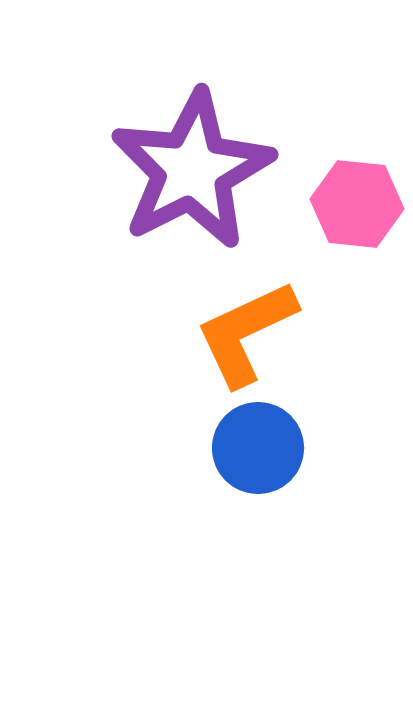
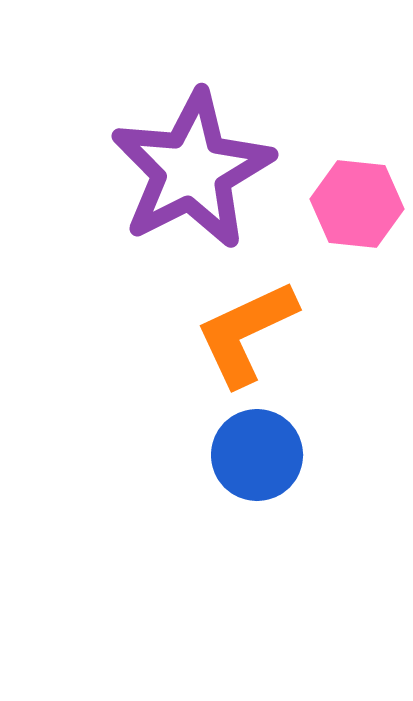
blue circle: moved 1 px left, 7 px down
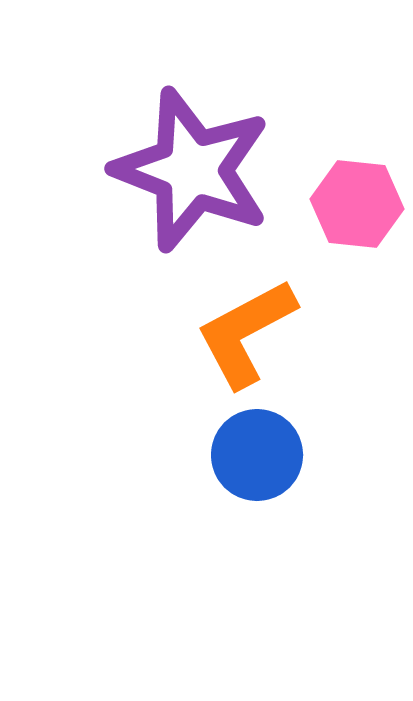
purple star: rotated 24 degrees counterclockwise
orange L-shape: rotated 3 degrees counterclockwise
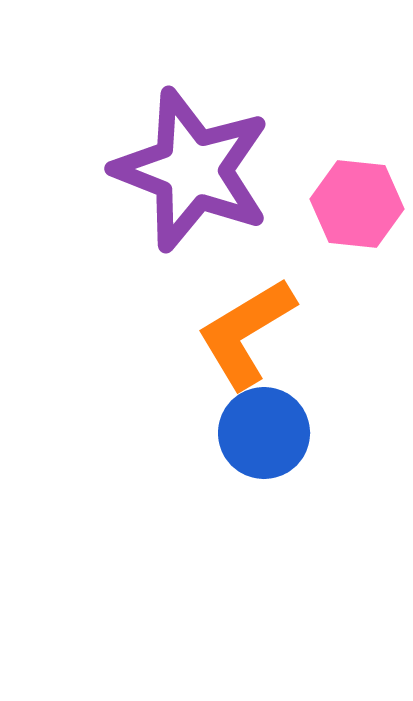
orange L-shape: rotated 3 degrees counterclockwise
blue circle: moved 7 px right, 22 px up
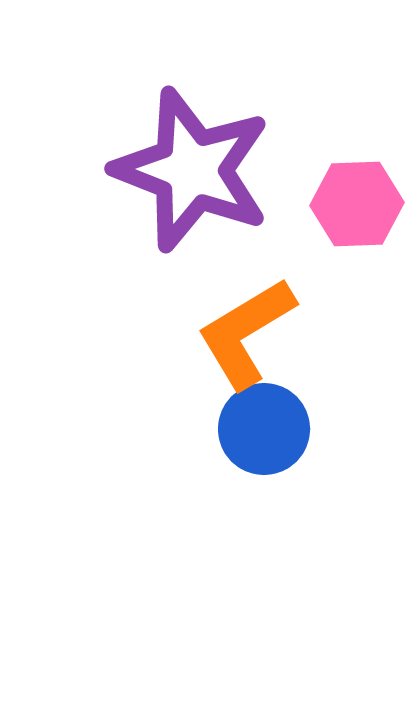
pink hexagon: rotated 8 degrees counterclockwise
blue circle: moved 4 px up
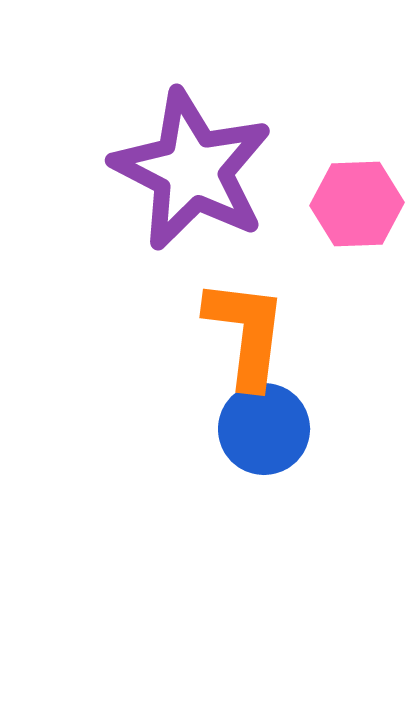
purple star: rotated 6 degrees clockwise
orange L-shape: rotated 128 degrees clockwise
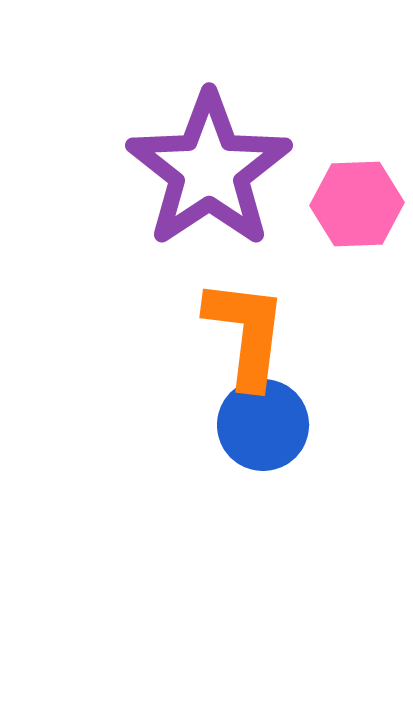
purple star: moved 17 px right; rotated 11 degrees clockwise
blue circle: moved 1 px left, 4 px up
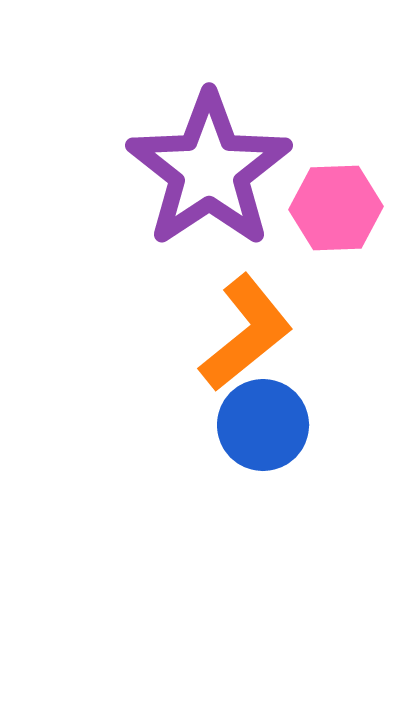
pink hexagon: moved 21 px left, 4 px down
orange L-shape: rotated 44 degrees clockwise
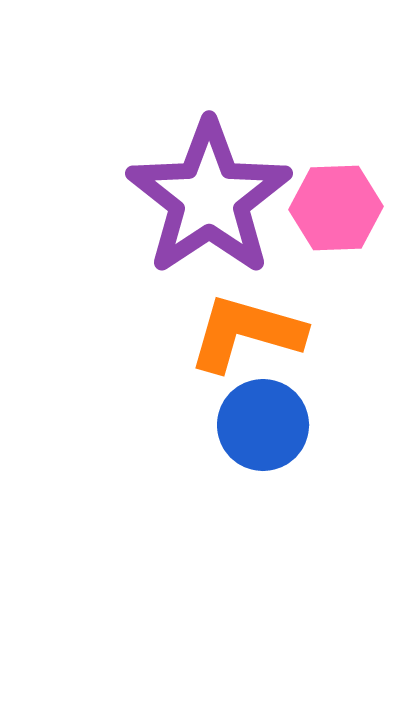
purple star: moved 28 px down
orange L-shape: rotated 125 degrees counterclockwise
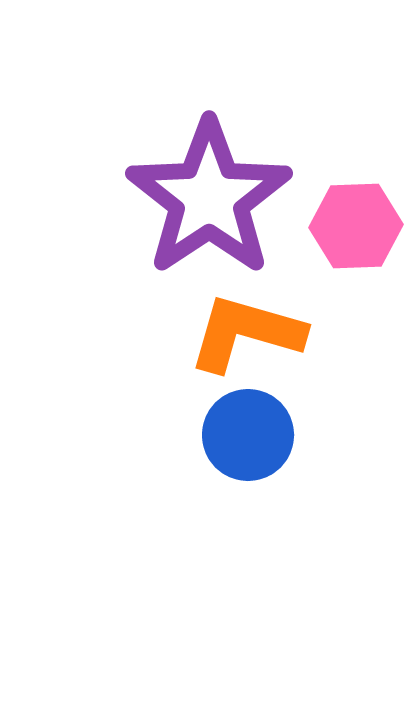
pink hexagon: moved 20 px right, 18 px down
blue circle: moved 15 px left, 10 px down
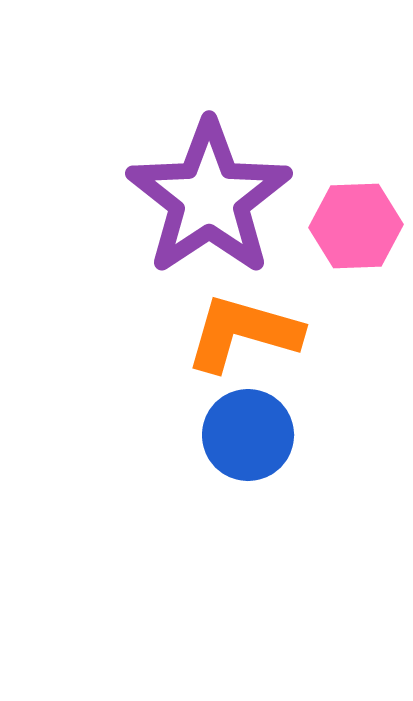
orange L-shape: moved 3 px left
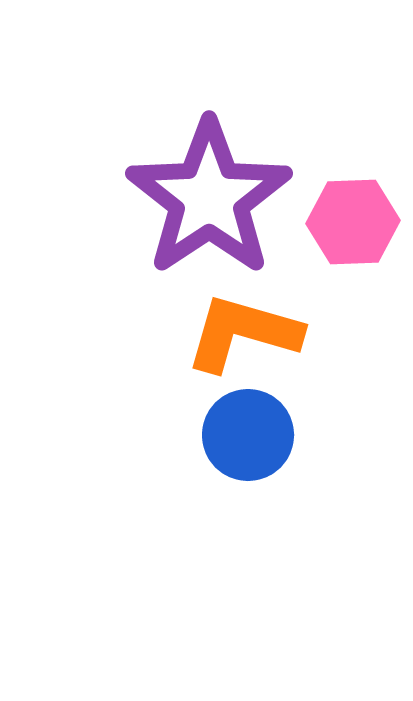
pink hexagon: moved 3 px left, 4 px up
